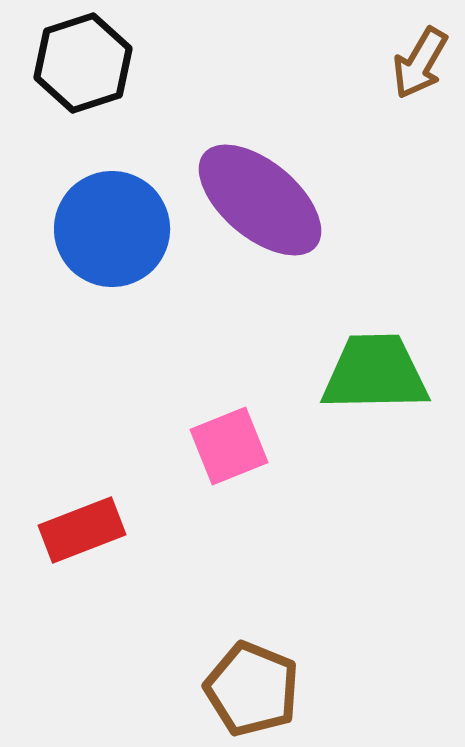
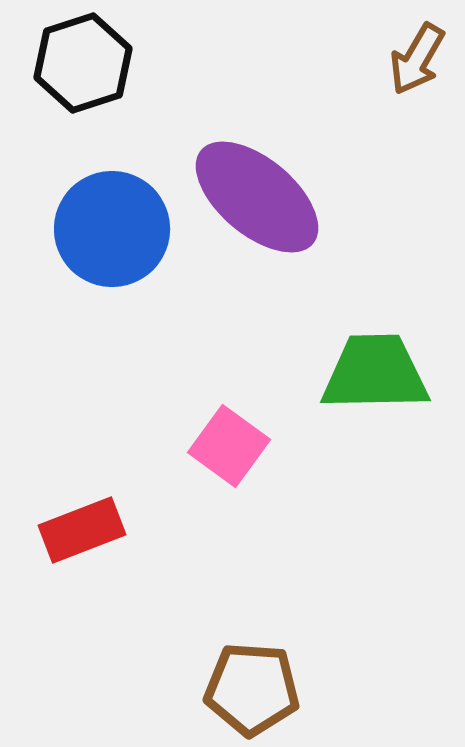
brown arrow: moved 3 px left, 4 px up
purple ellipse: moved 3 px left, 3 px up
pink square: rotated 32 degrees counterclockwise
brown pentagon: rotated 18 degrees counterclockwise
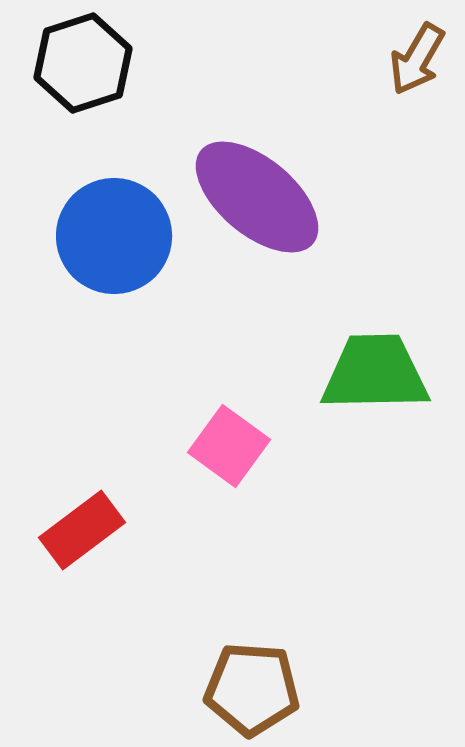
blue circle: moved 2 px right, 7 px down
red rectangle: rotated 16 degrees counterclockwise
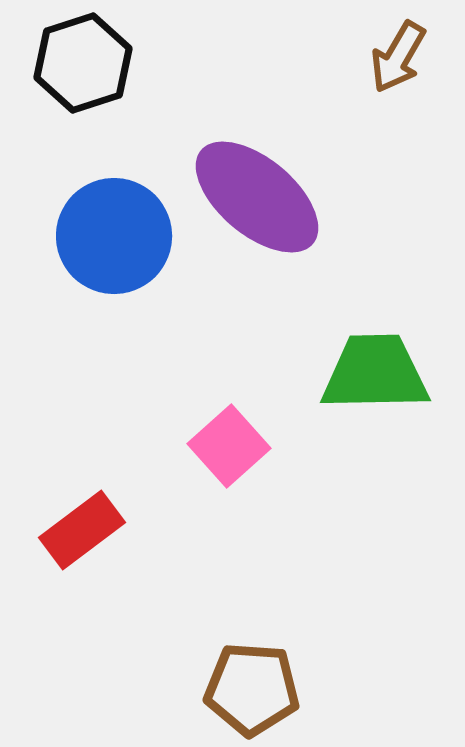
brown arrow: moved 19 px left, 2 px up
pink square: rotated 12 degrees clockwise
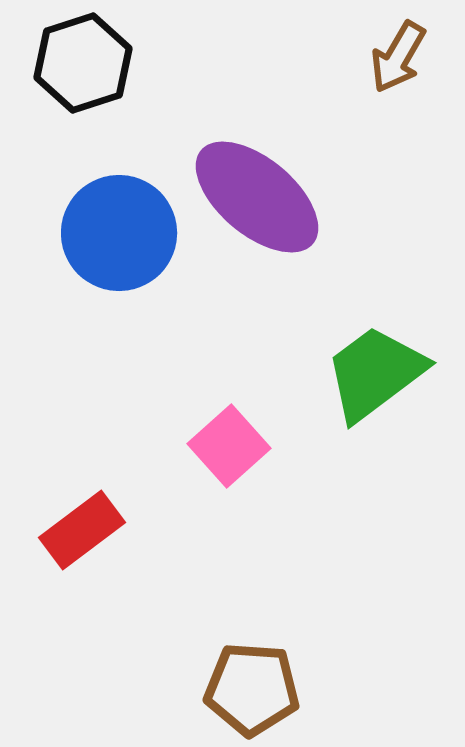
blue circle: moved 5 px right, 3 px up
green trapezoid: rotated 36 degrees counterclockwise
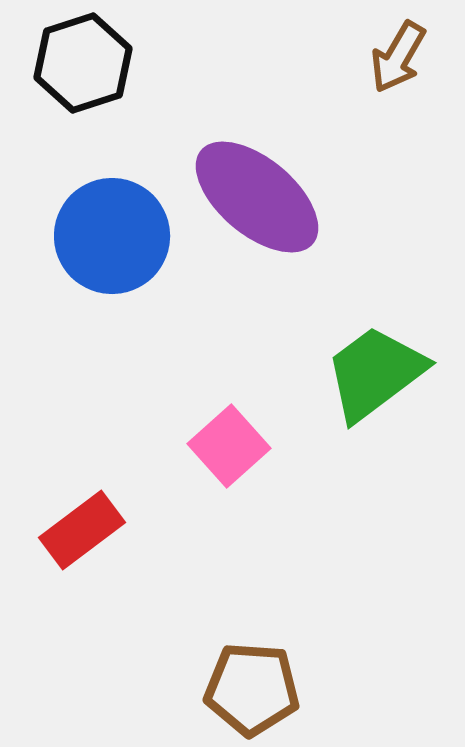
blue circle: moved 7 px left, 3 px down
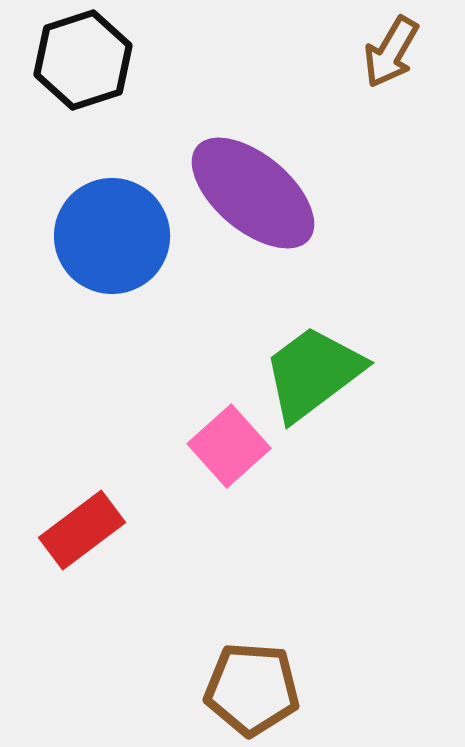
brown arrow: moved 7 px left, 5 px up
black hexagon: moved 3 px up
purple ellipse: moved 4 px left, 4 px up
green trapezoid: moved 62 px left
